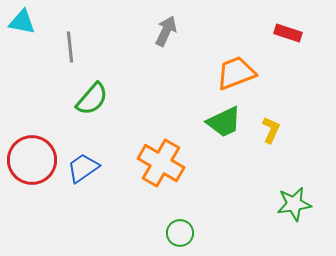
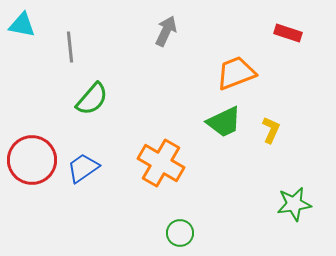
cyan triangle: moved 3 px down
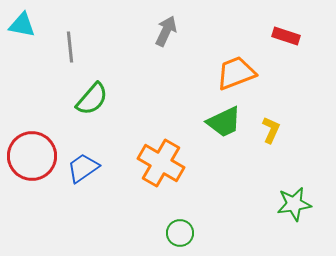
red rectangle: moved 2 px left, 3 px down
red circle: moved 4 px up
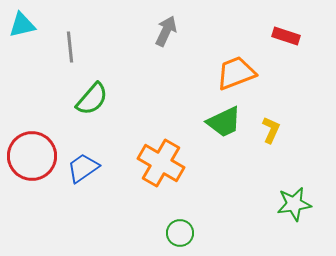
cyan triangle: rotated 24 degrees counterclockwise
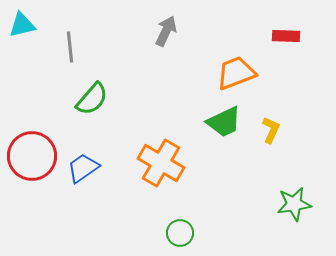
red rectangle: rotated 16 degrees counterclockwise
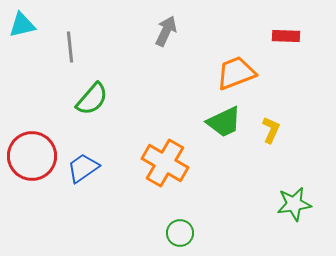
orange cross: moved 4 px right
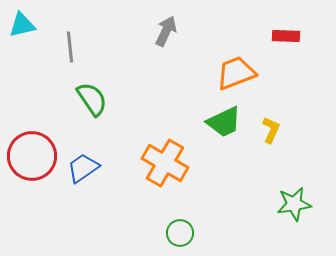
green semicircle: rotated 75 degrees counterclockwise
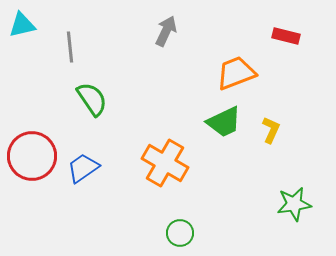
red rectangle: rotated 12 degrees clockwise
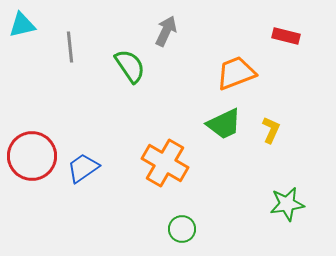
green semicircle: moved 38 px right, 33 px up
green trapezoid: moved 2 px down
green star: moved 7 px left
green circle: moved 2 px right, 4 px up
